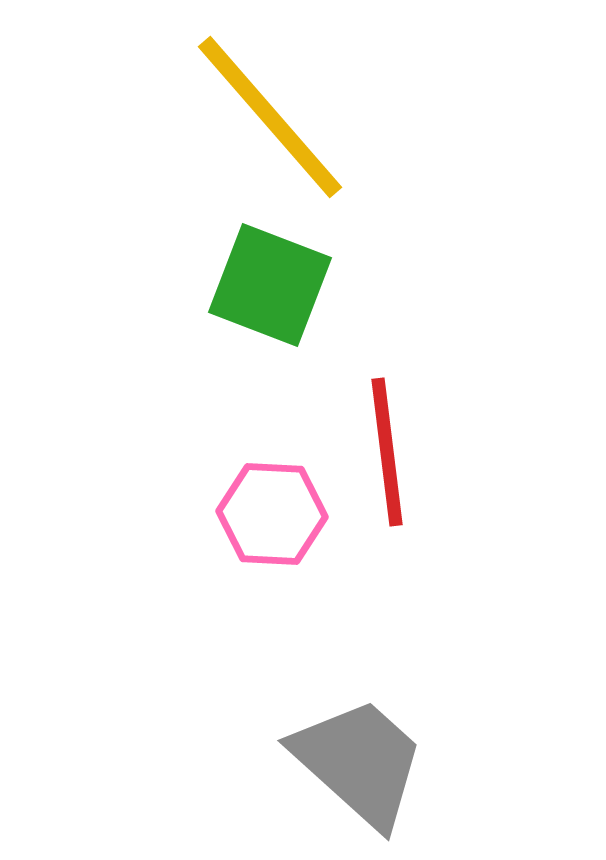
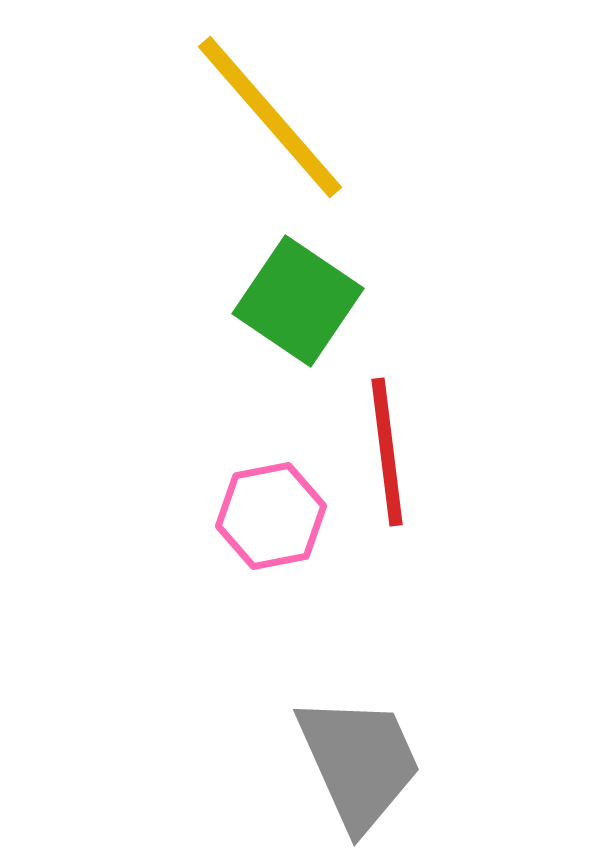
green square: moved 28 px right, 16 px down; rotated 13 degrees clockwise
pink hexagon: moved 1 px left, 2 px down; rotated 14 degrees counterclockwise
gray trapezoid: rotated 24 degrees clockwise
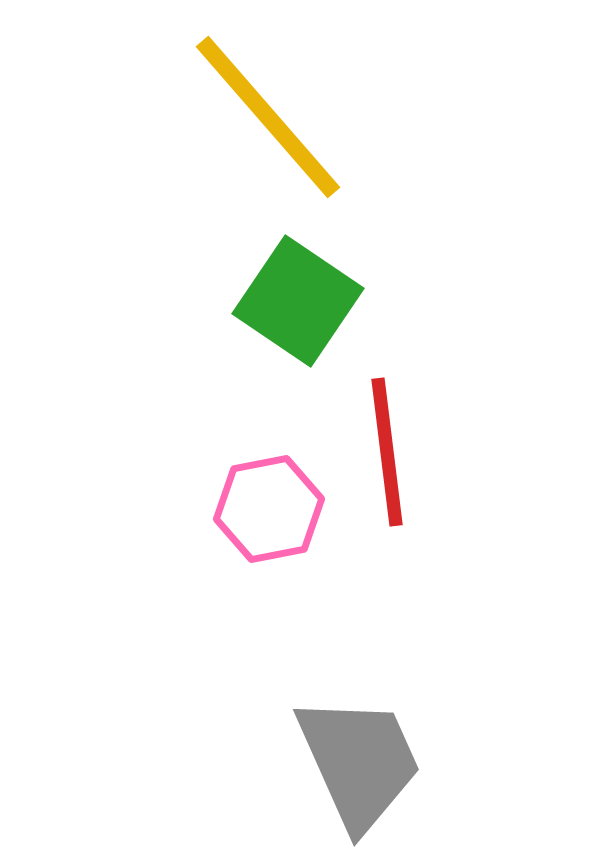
yellow line: moved 2 px left
pink hexagon: moved 2 px left, 7 px up
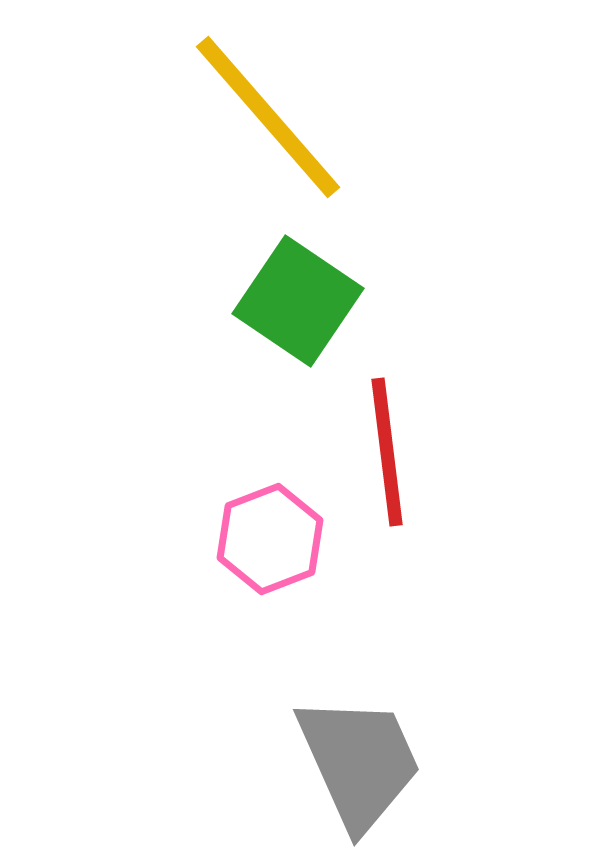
pink hexagon: moved 1 px right, 30 px down; rotated 10 degrees counterclockwise
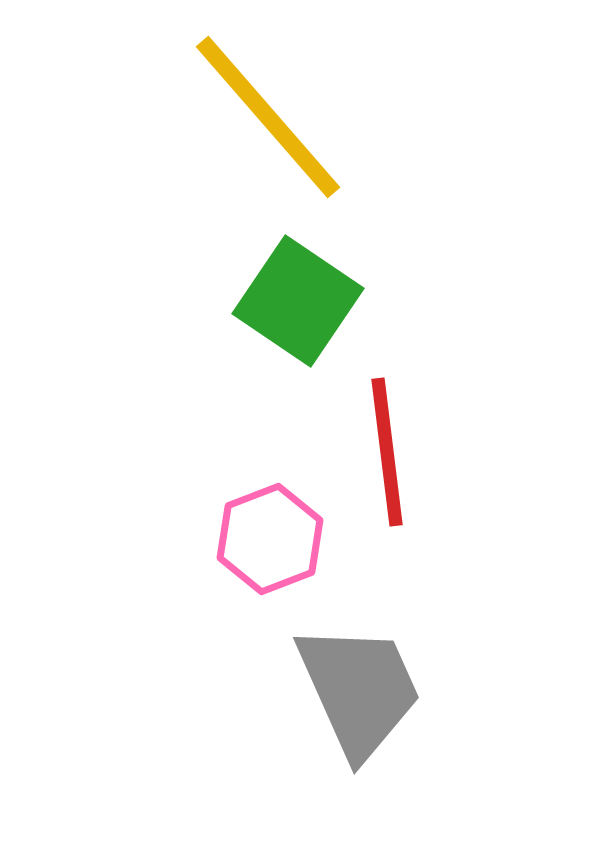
gray trapezoid: moved 72 px up
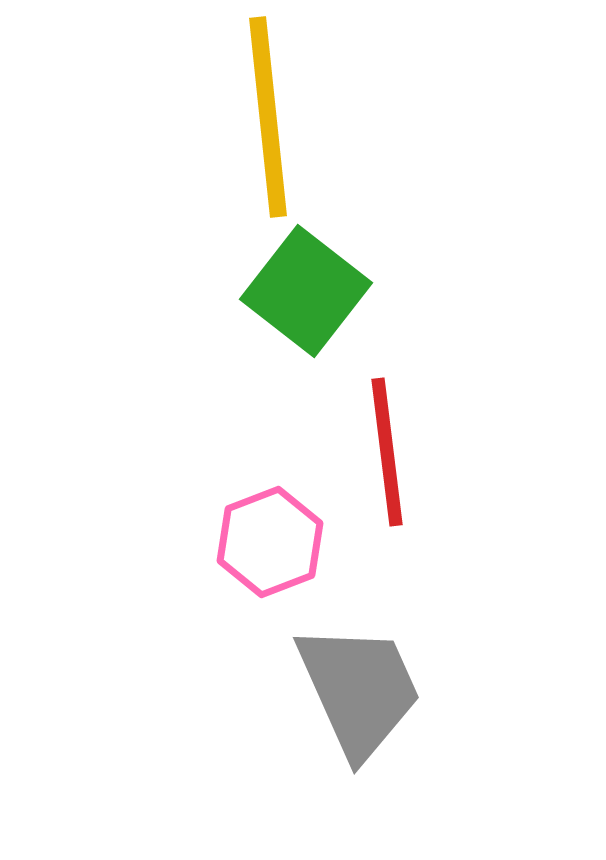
yellow line: rotated 35 degrees clockwise
green square: moved 8 px right, 10 px up; rotated 4 degrees clockwise
pink hexagon: moved 3 px down
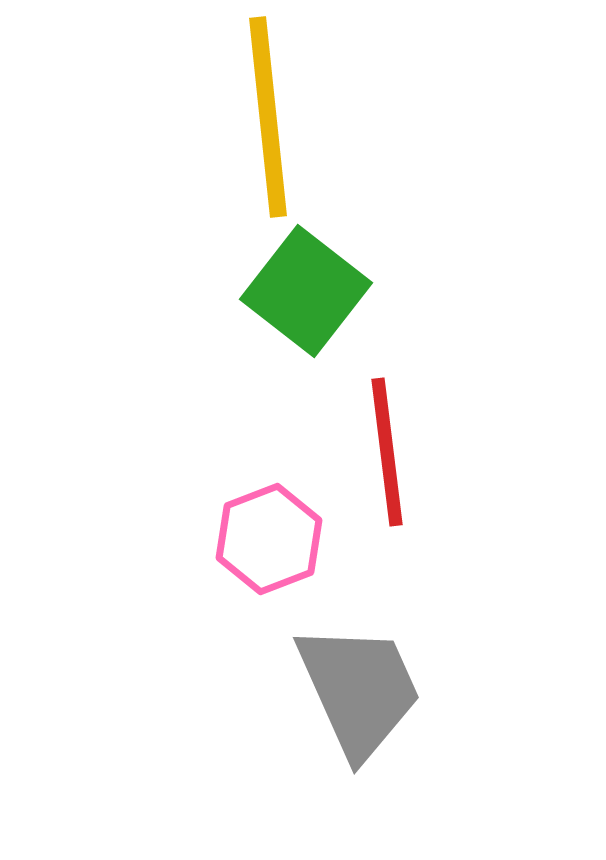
pink hexagon: moved 1 px left, 3 px up
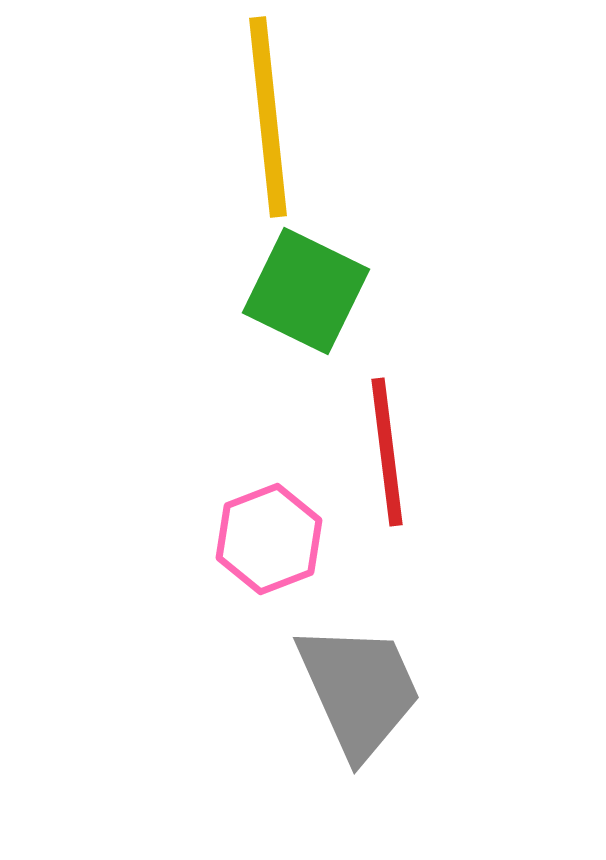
green square: rotated 12 degrees counterclockwise
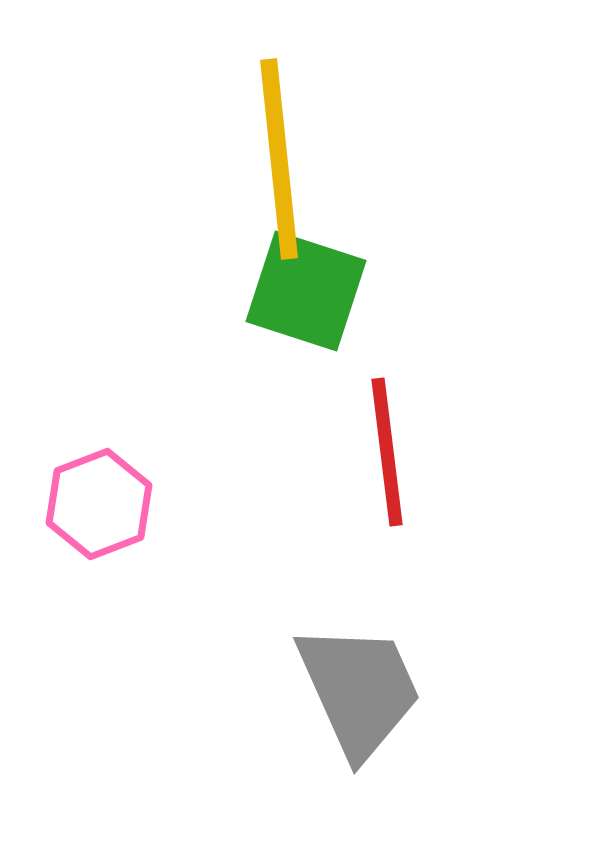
yellow line: moved 11 px right, 42 px down
green square: rotated 8 degrees counterclockwise
pink hexagon: moved 170 px left, 35 px up
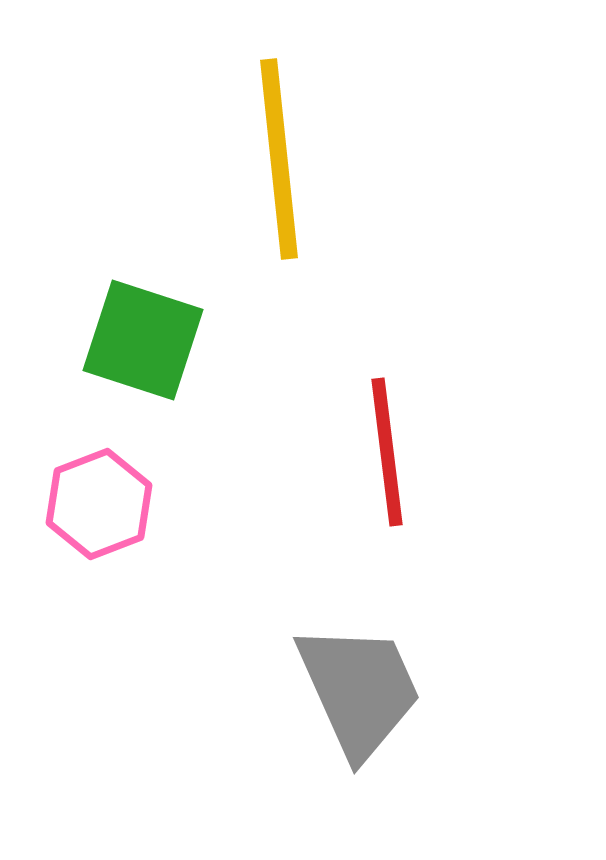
green square: moved 163 px left, 49 px down
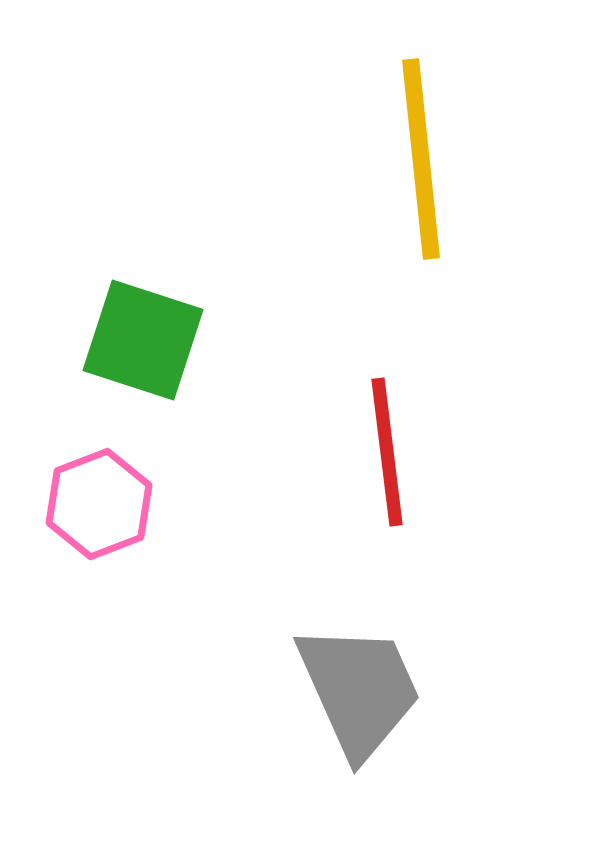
yellow line: moved 142 px right
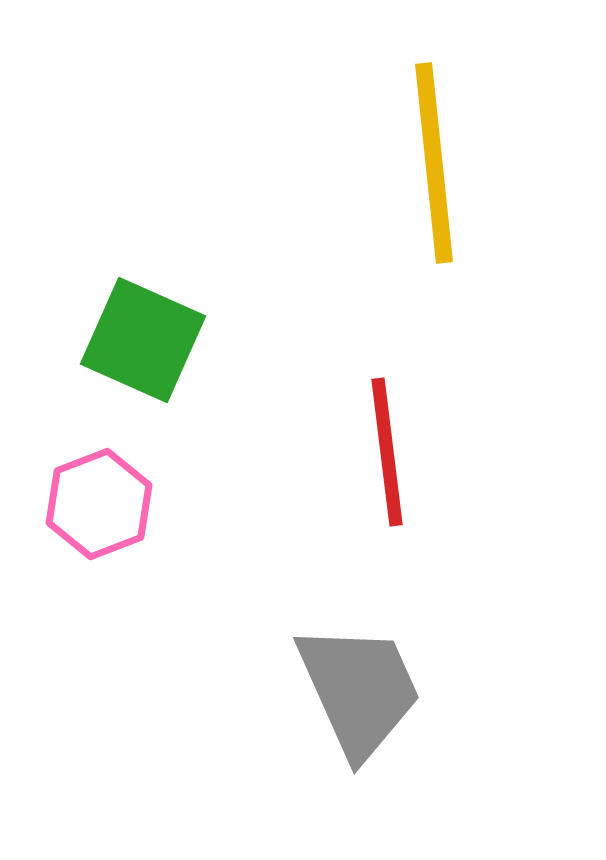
yellow line: moved 13 px right, 4 px down
green square: rotated 6 degrees clockwise
